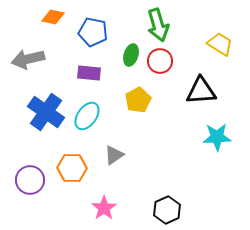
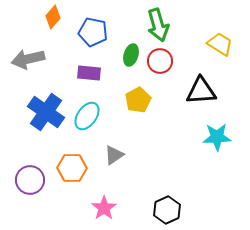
orange diamond: rotated 60 degrees counterclockwise
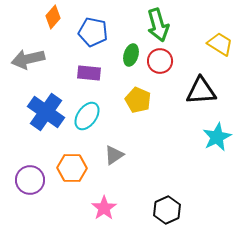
yellow pentagon: rotated 20 degrees counterclockwise
cyan star: rotated 24 degrees counterclockwise
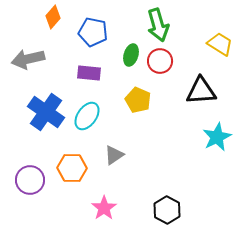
black hexagon: rotated 8 degrees counterclockwise
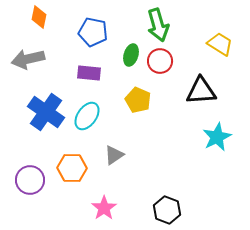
orange diamond: moved 14 px left; rotated 30 degrees counterclockwise
black hexagon: rotated 8 degrees counterclockwise
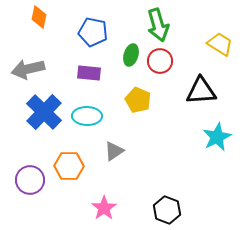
gray arrow: moved 10 px down
blue cross: moved 2 px left; rotated 9 degrees clockwise
cyan ellipse: rotated 56 degrees clockwise
gray triangle: moved 4 px up
orange hexagon: moved 3 px left, 2 px up
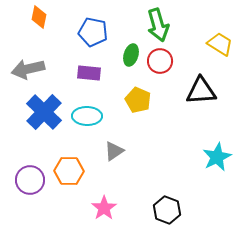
cyan star: moved 20 px down
orange hexagon: moved 5 px down
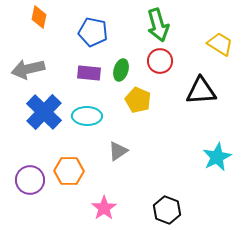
green ellipse: moved 10 px left, 15 px down
gray triangle: moved 4 px right
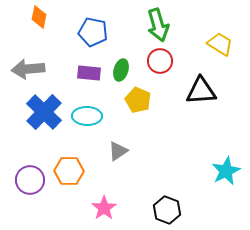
gray arrow: rotated 8 degrees clockwise
cyan star: moved 9 px right, 14 px down
